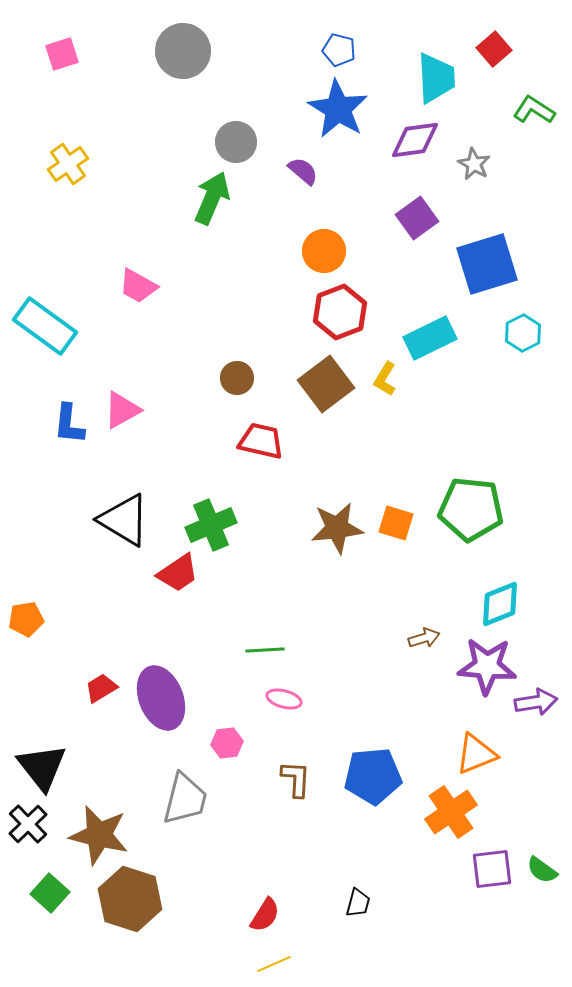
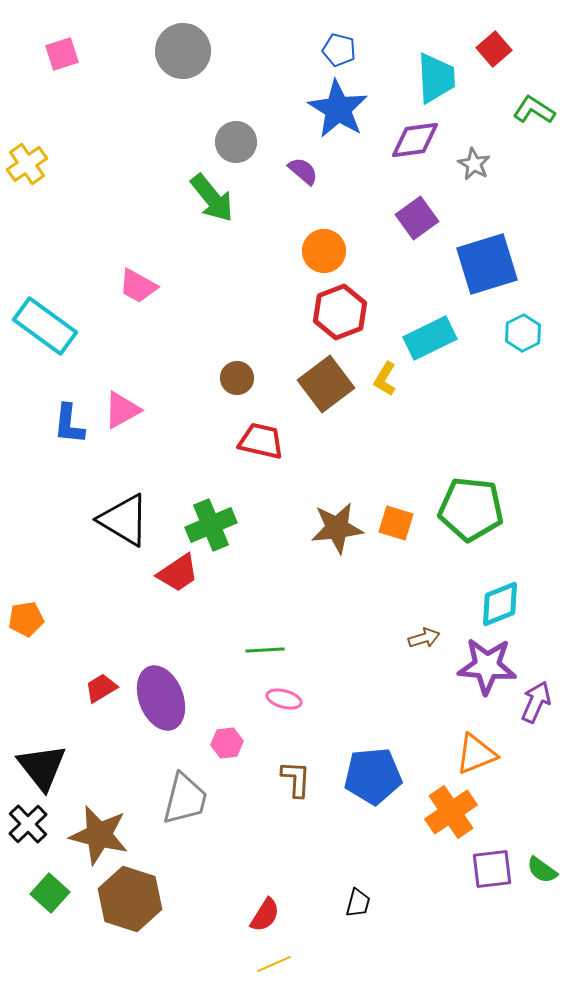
yellow cross at (68, 164): moved 41 px left
green arrow at (212, 198): rotated 118 degrees clockwise
purple arrow at (536, 702): rotated 57 degrees counterclockwise
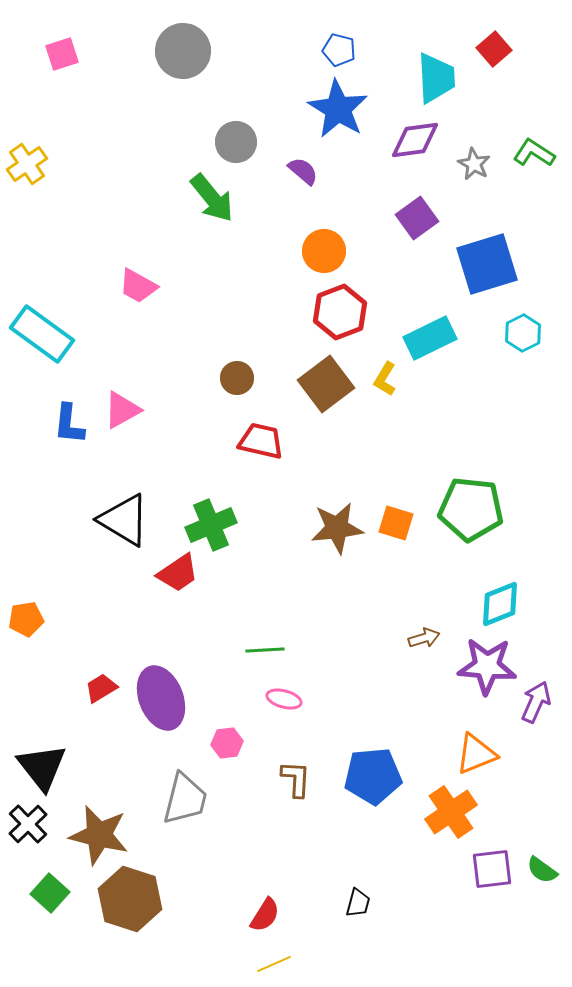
green L-shape at (534, 110): moved 43 px down
cyan rectangle at (45, 326): moved 3 px left, 8 px down
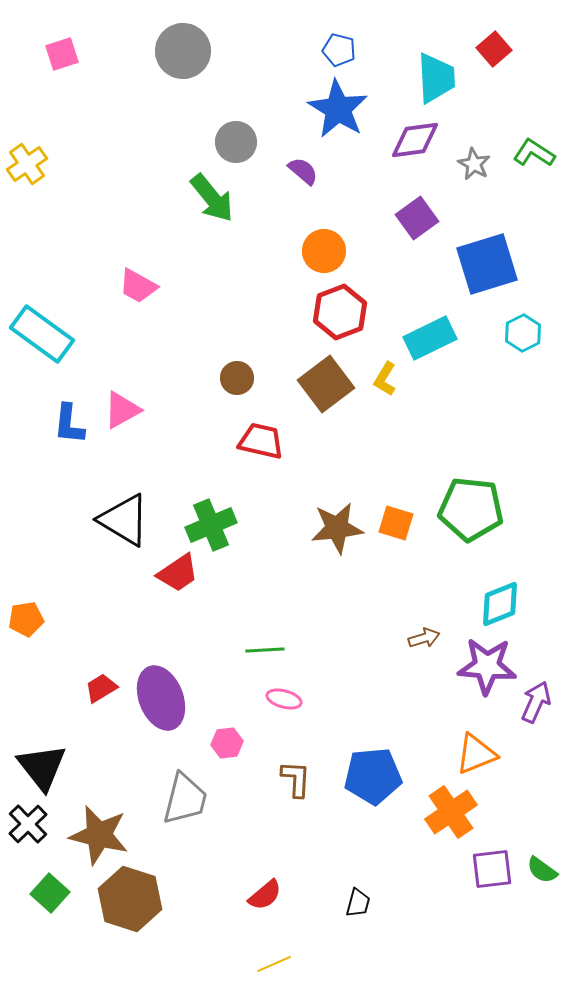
red semicircle at (265, 915): moved 20 px up; rotated 18 degrees clockwise
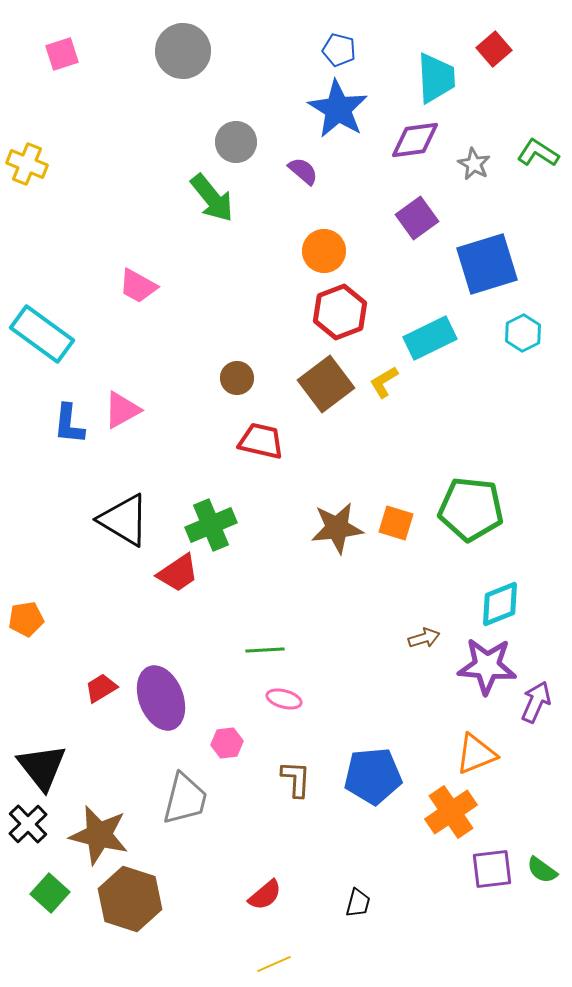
green L-shape at (534, 153): moved 4 px right
yellow cross at (27, 164): rotated 33 degrees counterclockwise
yellow L-shape at (385, 379): moved 1 px left, 3 px down; rotated 28 degrees clockwise
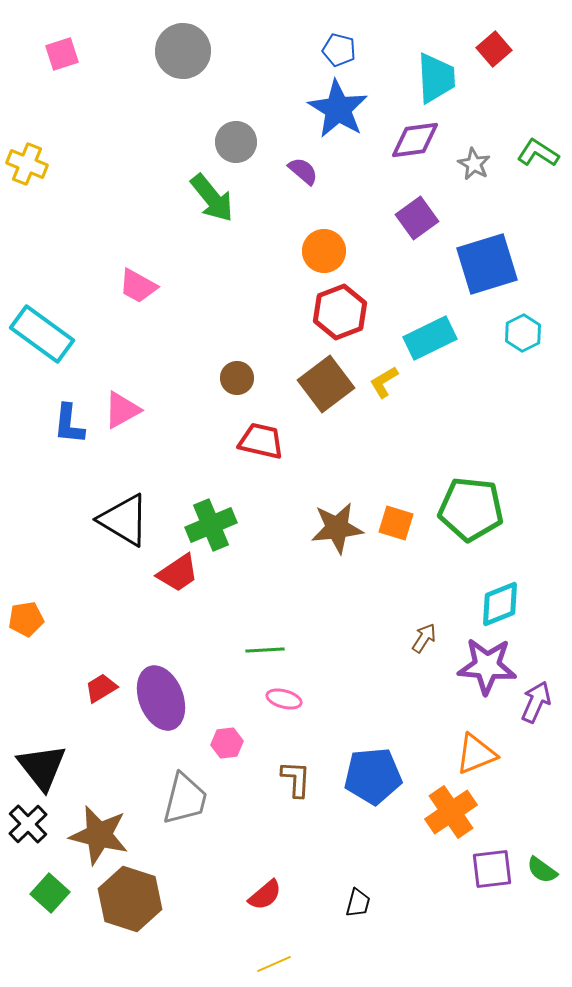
brown arrow at (424, 638): rotated 40 degrees counterclockwise
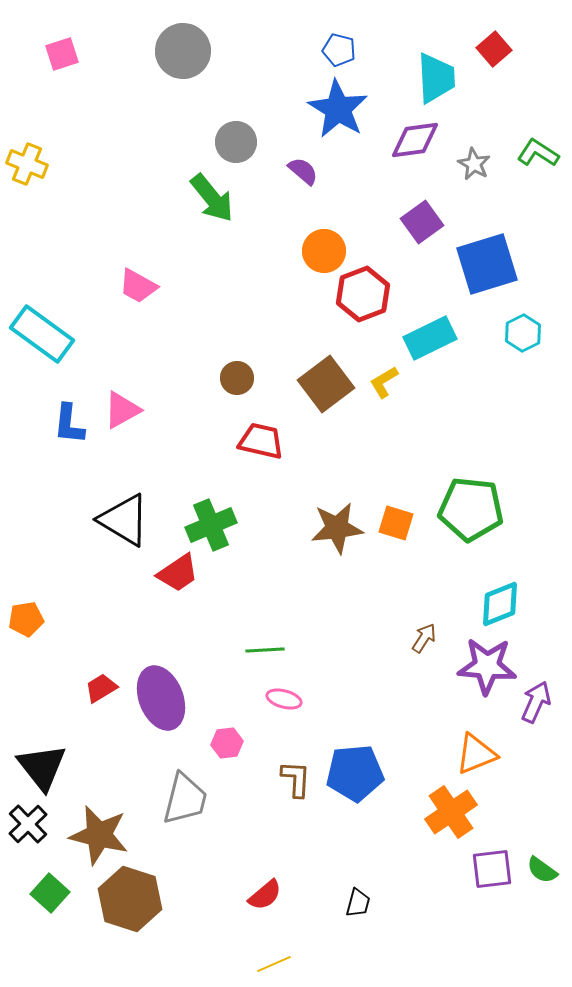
purple square at (417, 218): moved 5 px right, 4 px down
red hexagon at (340, 312): moved 23 px right, 18 px up
blue pentagon at (373, 776): moved 18 px left, 3 px up
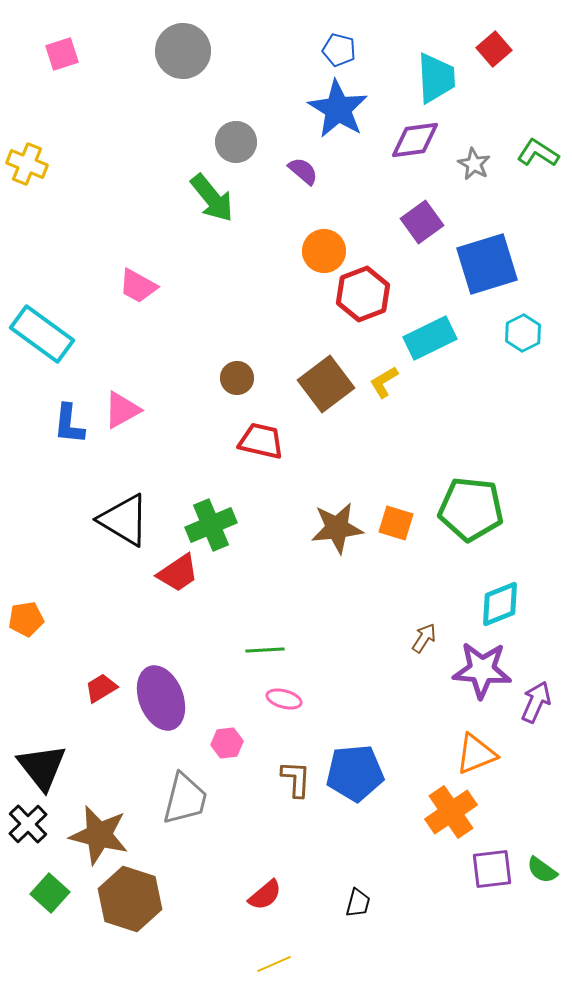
purple star at (487, 666): moved 5 px left, 4 px down
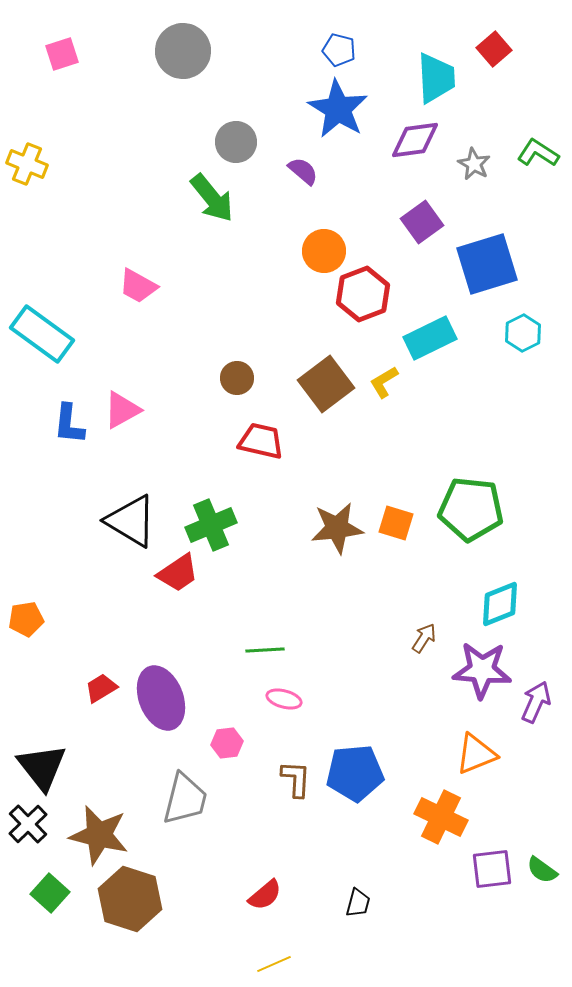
black triangle at (124, 520): moved 7 px right, 1 px down
orange cross at (451, 812): moved 10 px left, 5 px down; rotated 30 degrees counterclockwise
